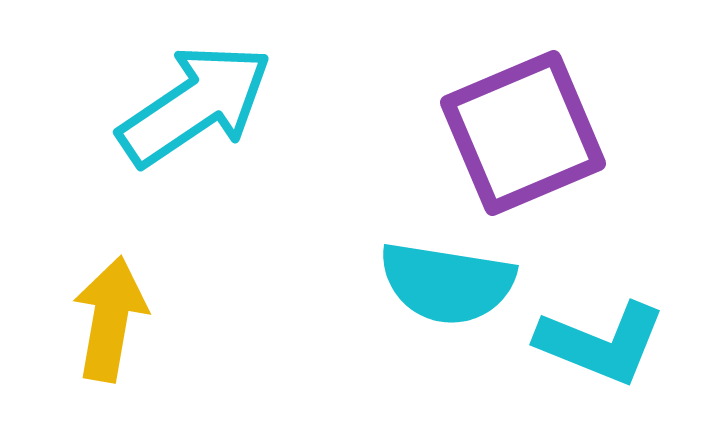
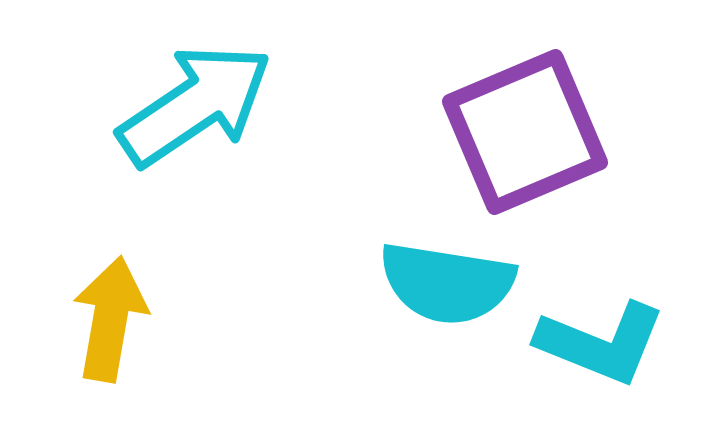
purple square: moved 2 px right, 1 px up
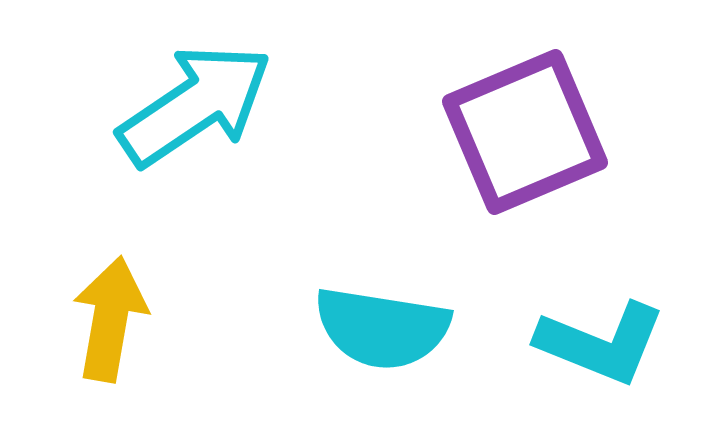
cyan semicircle: moved 65 px left, 45 px down
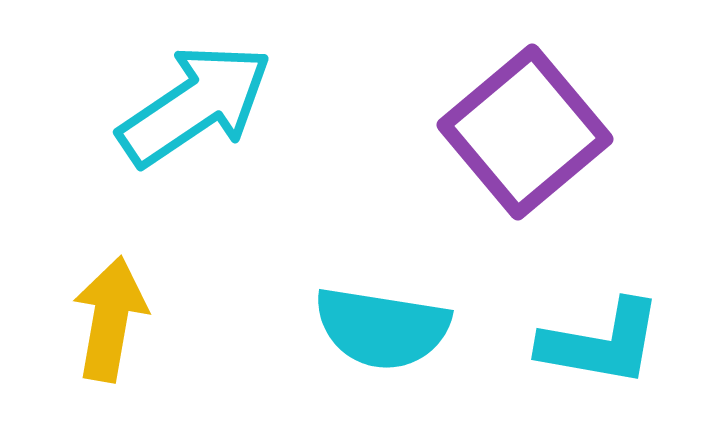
purple square: rotated 17 degrees counterclockwise
cyan L-shape: rotated 12 degrees counterclockwise
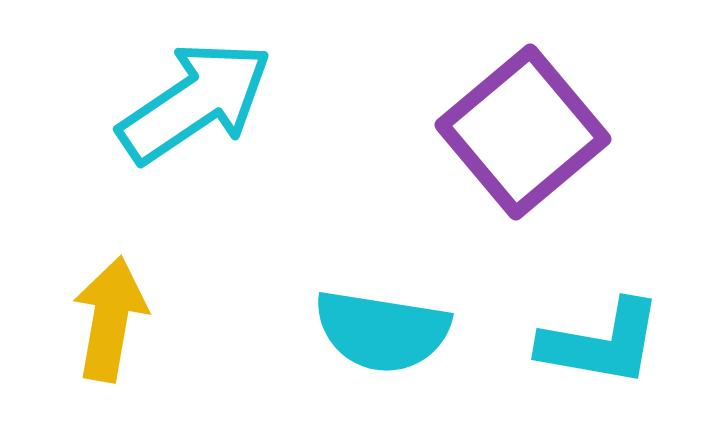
cyan arrow: moved 3 px up
purple square: moved 2 px left
cyan semicircle: moved 3 px down
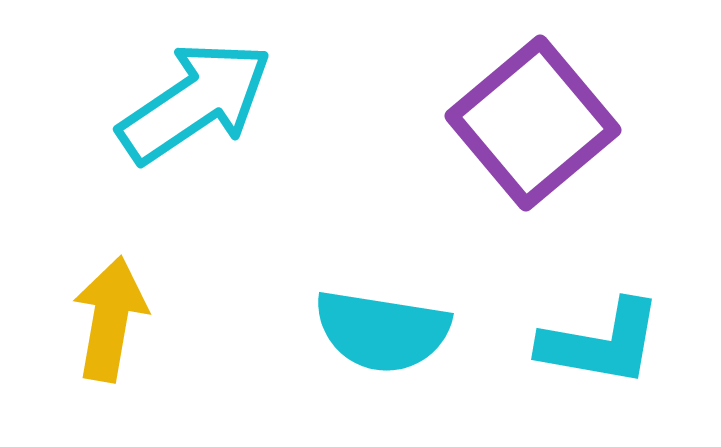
purple square: moved 10 px right, 9 px up
